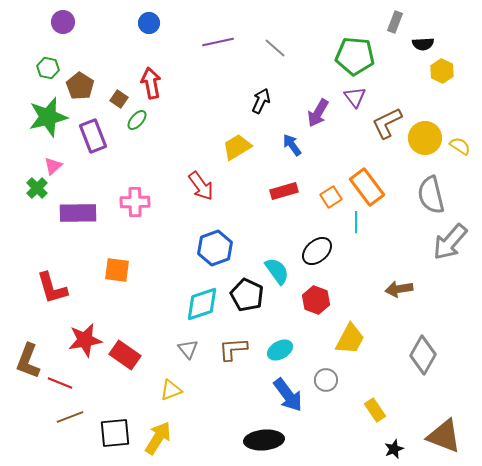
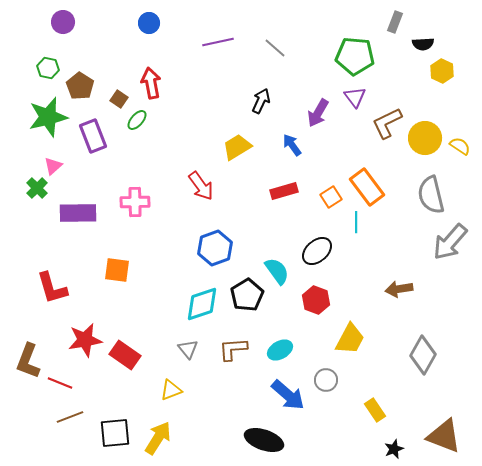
black pentagon at (247, 295): rotated 16 degrees clockwise
blue arrow at (288, 395): rotated 12 degrees counterclockwise
black ellipse at (264, 440): rotated 24 degrees clockwise
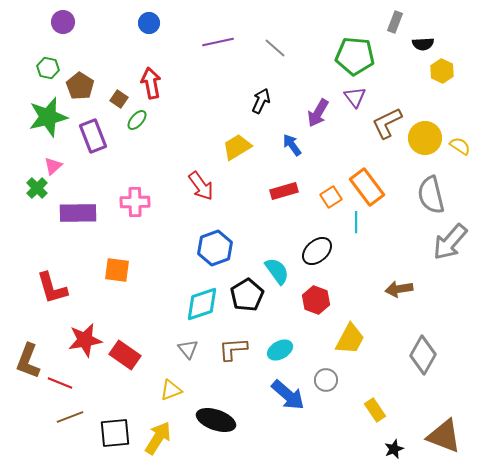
black ellipse at (264, 440): moved 48 px left, 20 px up
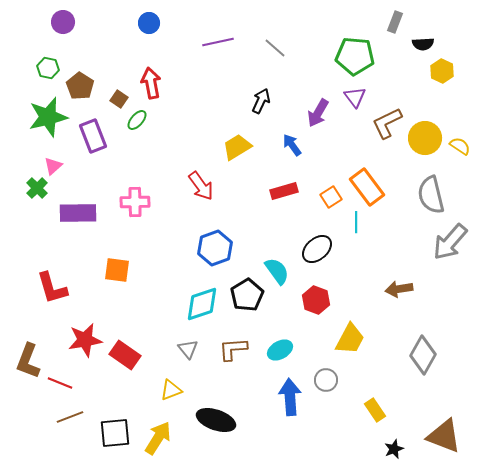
black ellipse at (317, 251): moved 2 px up
blue arrow at (288, 395): moved 2 px right, 2 px down; rotated 135 degrees counterclockwise
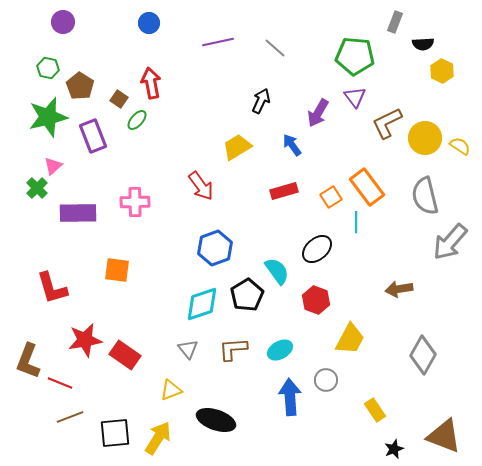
gray semicircle at (431, 195): moved 6 px left, 1 px down
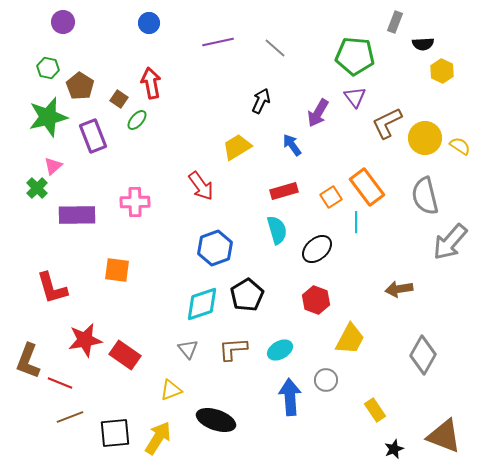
purple rectangle at (78, 213): moved 1 px left, 2 px down
cyan semicircle at (277, 271): moved 41 px up; rotated 20 degrees clockwise
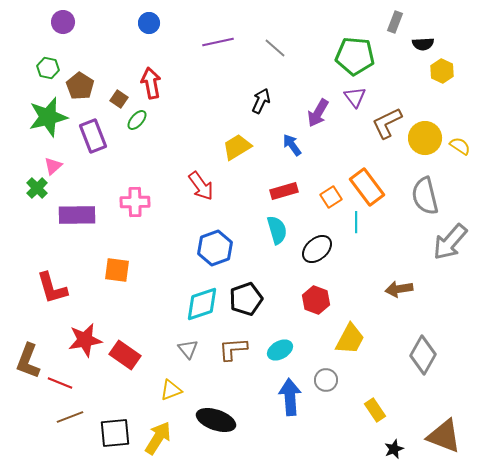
black pentagon at (247, 295): moved 1 px left, 4 px down; rotated 12 degrees clockwise
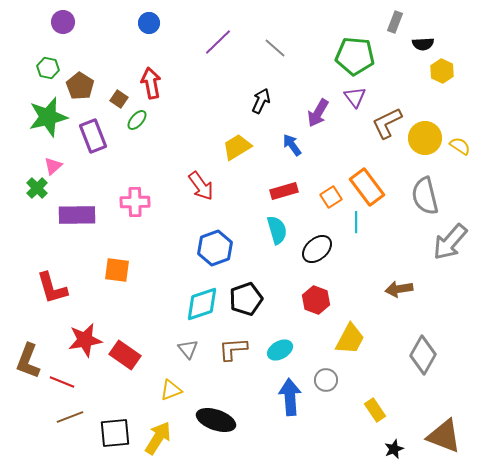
purple line at (218, 42): rotated 32 degrees counterclockwise
red line at (60, 383): moved 2 px right, 1 px up
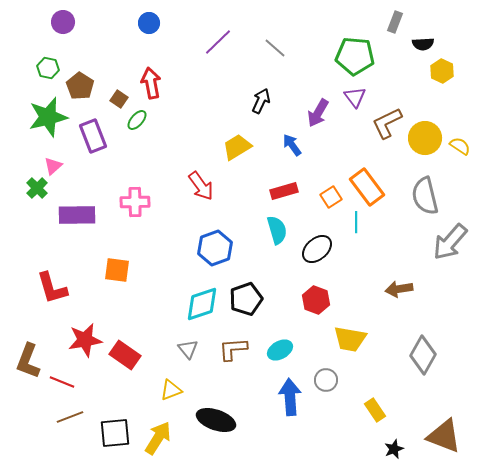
yellow trapezoid at (350, 339): rotated 72 degrees clockwise
